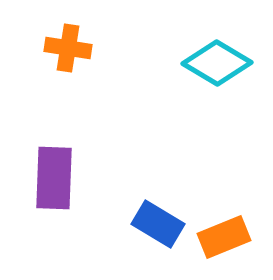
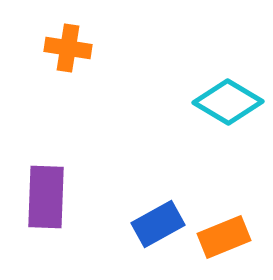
cyan diamond: moved 11 px right, 39 px down
purple rectangle: moved 8 px left, 19 px down
blue rectangle: rotated 60 degrees counterclockwise
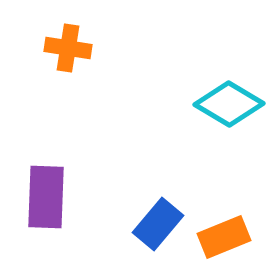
cyan diamond: moved 1 px right, 2 px down
blue rectangle: rotated 21 degrees counterclockwise
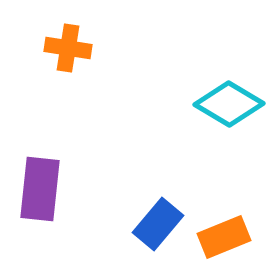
purple rectangle: moved 6 px left, 8 px up; rotated 4 degrees clockwise
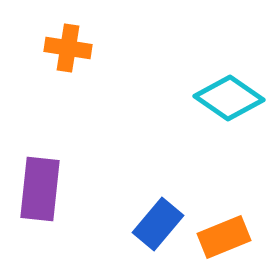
cyan diamond: moved 6 px up; rotated 4 degrees clockwise
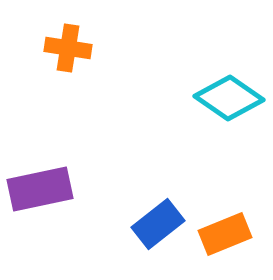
purple rectangle: rotated 72 degrees clockwise
blue rectangle: rotated 12 degrees clockwise
orange rectangle: moved 1 px right, 3 px up
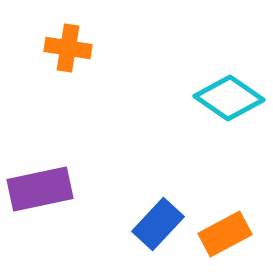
blue rectangle: rotated 9 degrees counterclockwise
orange rectangle: rotated 6 degrees counterclockwise
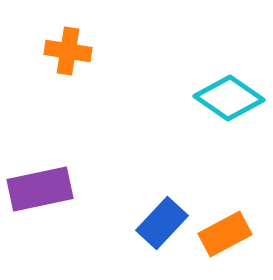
orange cross: moved 3 px down
blue rectangle: moved 4 px right, 1 px up
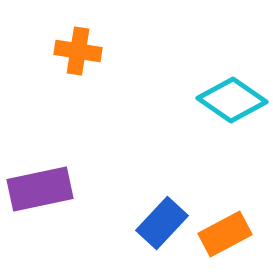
orange cross: moved 10 px right
cyan diamond: moved 3 px right, 2 px down
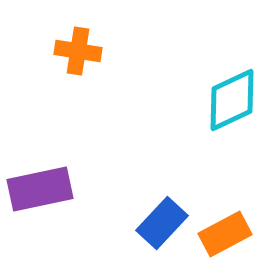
cyan diamond: rotated 60 degrees counterclockwise
